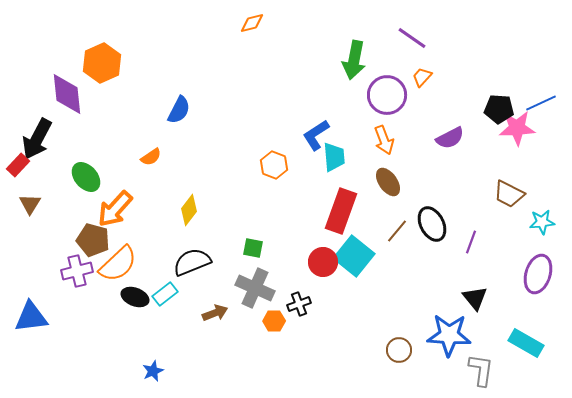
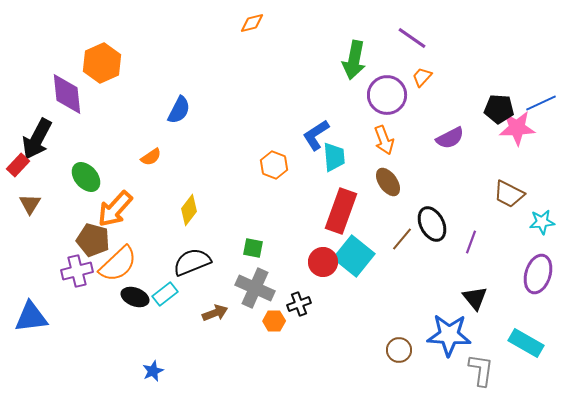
brown line at (397, 231): moved 5 px right, 8 px down
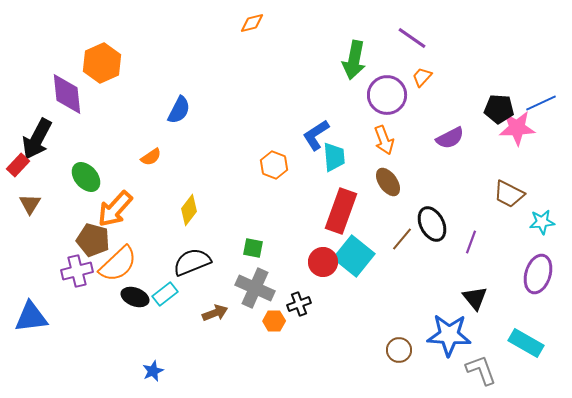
gray L-shape at (481, 370): rotated 28 degrees counterclockwise
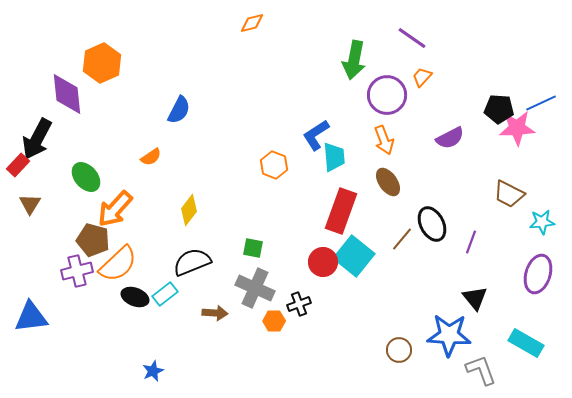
brown arrow at (215, 313): rotated 25 degrees clockwise
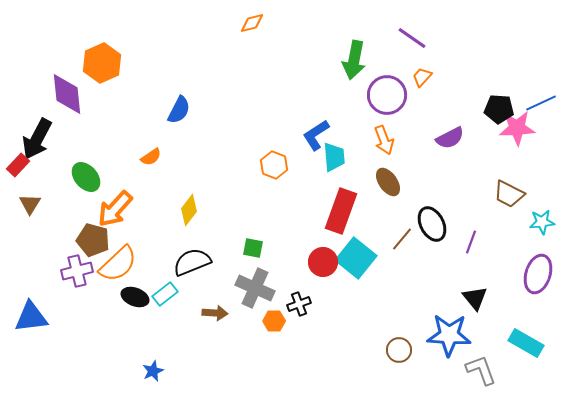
cyan square at (354, 256): moved 2 px right, 2 px down
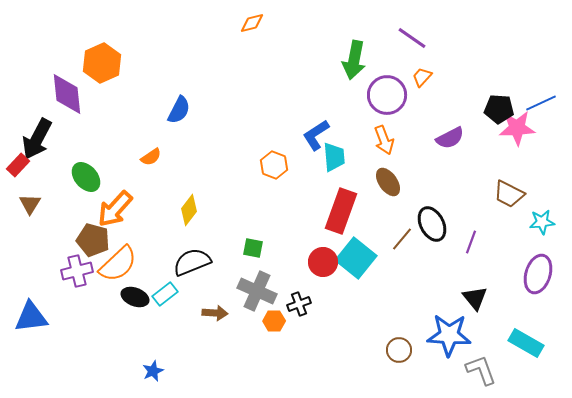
gray cross at (255, 288): moved 2 px right, 3 px down
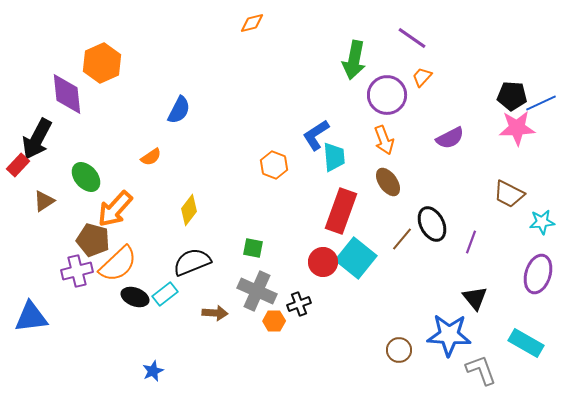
black pentagon at (499, 109): moved 13 px right, 13 px up
brown triangle at (30, 204): moved 14 px right, 3 px up; rotated 25 degrees clockwise
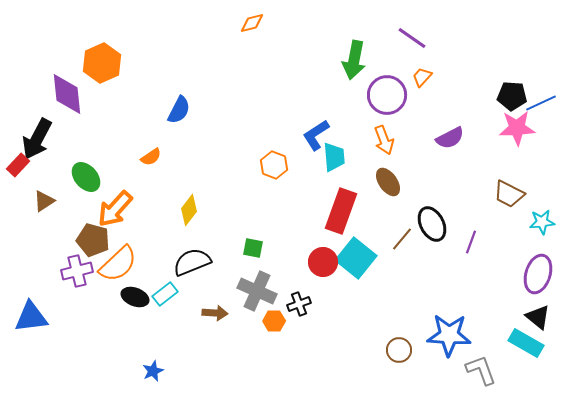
black triangle at (475, 298): moved 63 px right, 19 px down; rotated 12 degrees counterclockwise
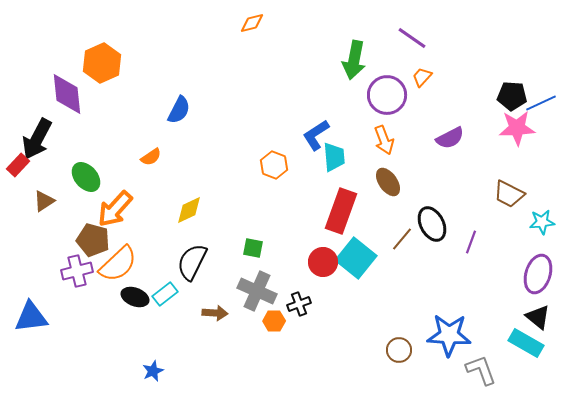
yellow diamond at (189, 210): rotated 28 degrees clockwise
black semicircle at (192, 262): rotated 42 degrees counterclockwise
